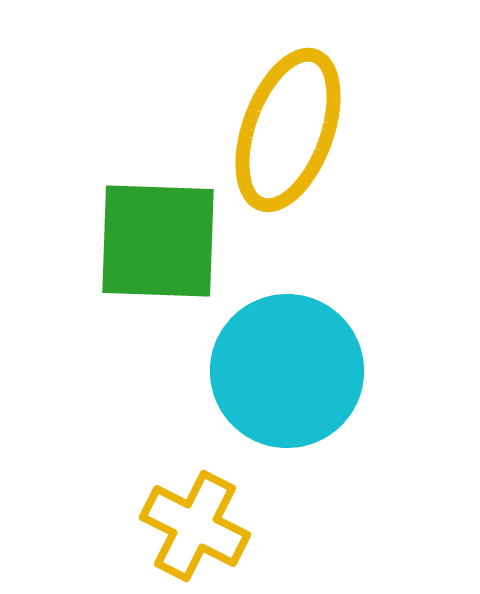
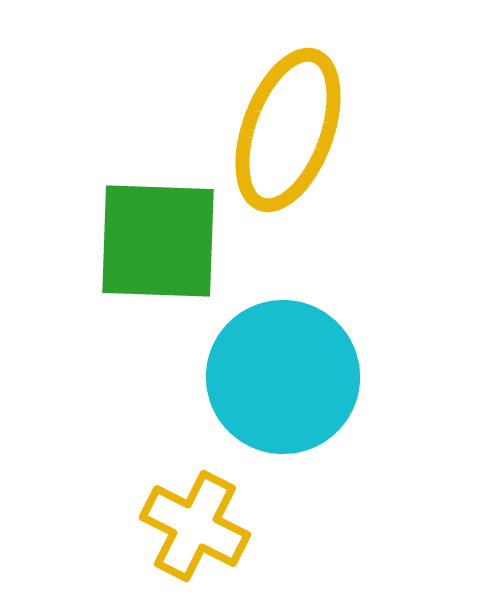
cyan circle: moved 4 px left, 6 px down
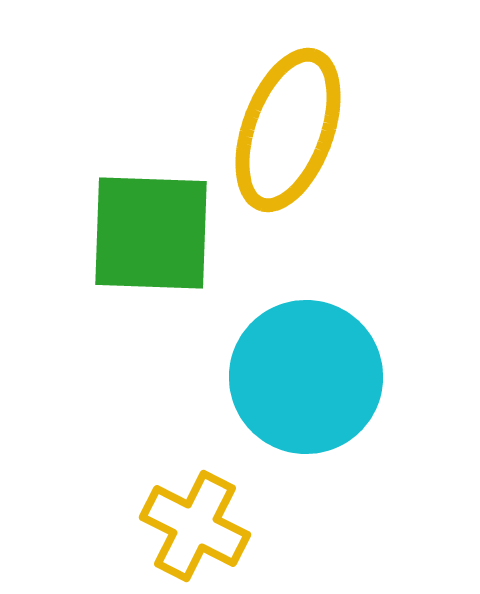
green square: moved 7 px left, 8 px up
cyan circle: moved 23 px right
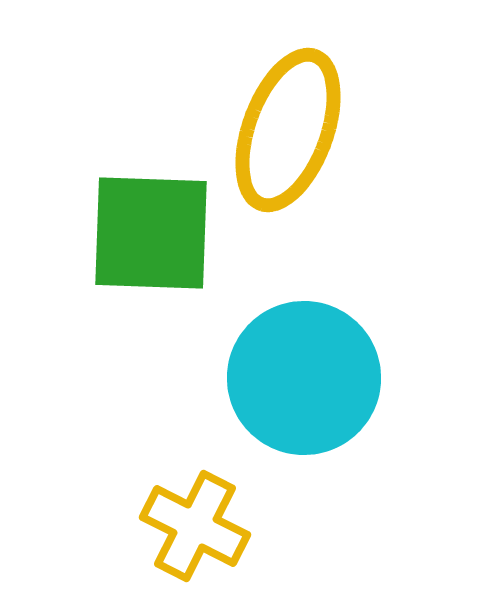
cyan circle: moved 2 px left, 1 px down
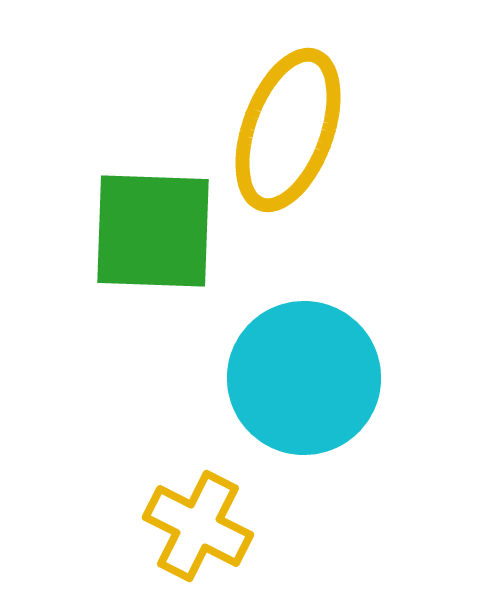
green square: moved 2 px right, 2 px up
yellow cross: moved 3 px right
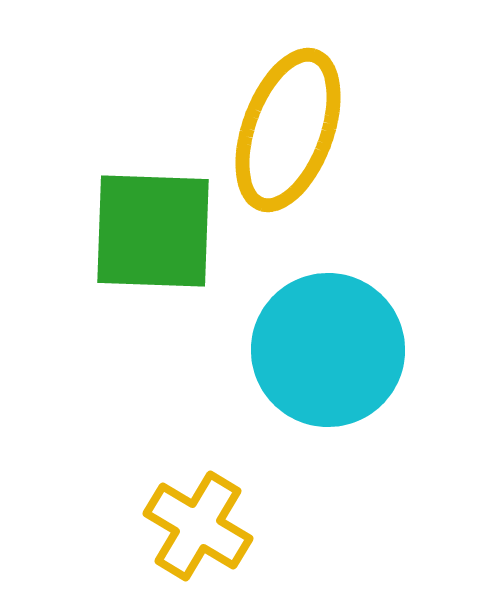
cyan circle: moved 24 px right, 28 px up
yellow cross: rotated 4 degrees clockwise
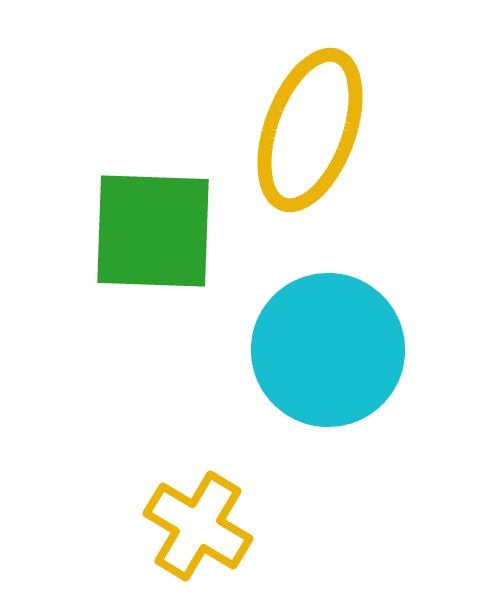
yellow ellipse: moved 22 px right
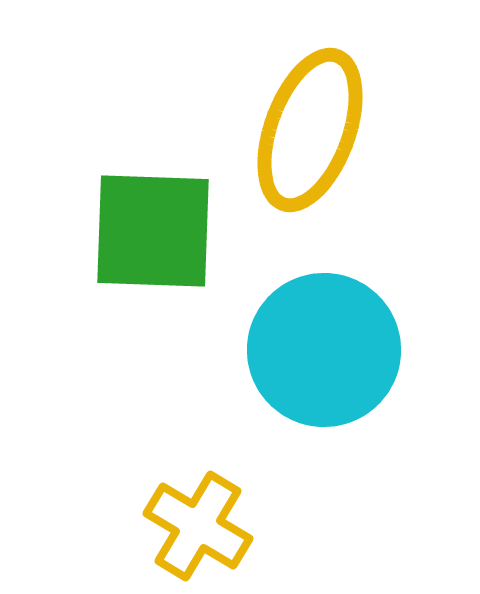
cyan circle: moved 4 px left
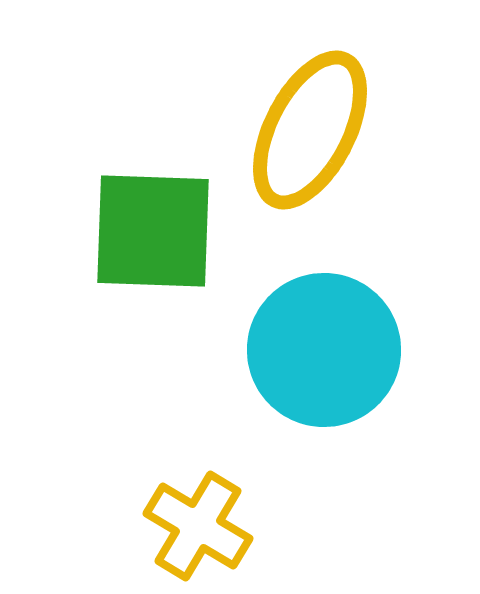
yellow ellipse: rotated 7 degrees clockwise
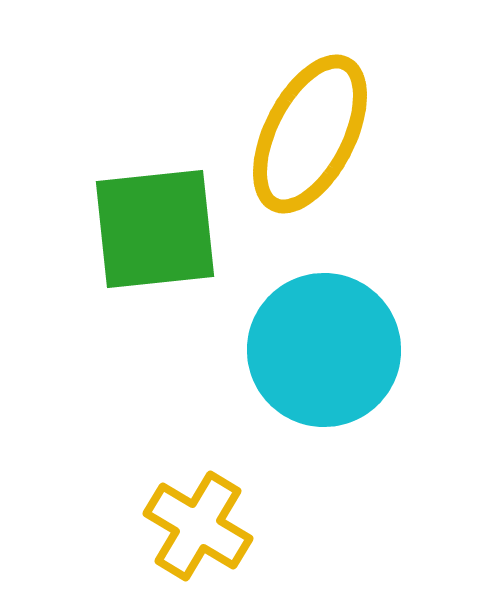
yellow ellipse: moved 4 px down
green square: moved 2 px right, 2 px up; rotated 8 degrees counterclockwise
